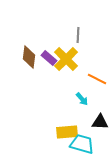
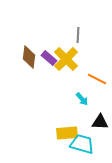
yellow rectangle: moved 1 px down
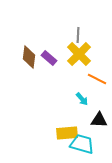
yellow cross: moved 13 px right, 5 px up
black triangle: moved 1 px left, 2 px up
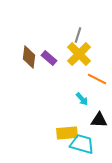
gray line: rotated 14 degrees clockwise
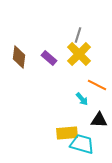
brown diamond: moved 10 px left
orange line: moved 6 px down
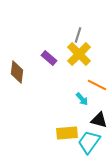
brown diamond: moved 2 px left, 15 px down
black triangle: rotated 12 degrees clockwise
cyan trapezoid: moved 7 px right, 2 px up; rotated 70 degrees counterclockwise
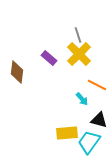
gray line: rotated 35 degrees counterclockwise
